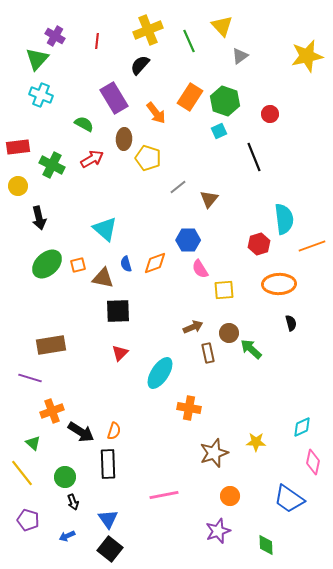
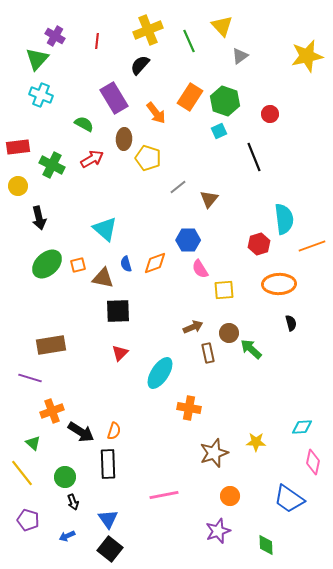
cyan diamond at (302, 427): rotated 20 degrees clockwise
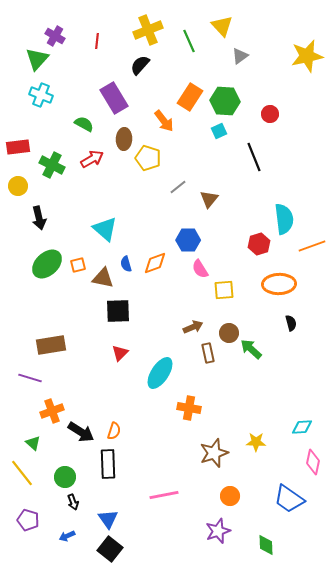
green hexagon at (225, 101): rotated 16 degrees counterclockwise
orange arrow at (156, 113): moved 8 px right, 8 px down
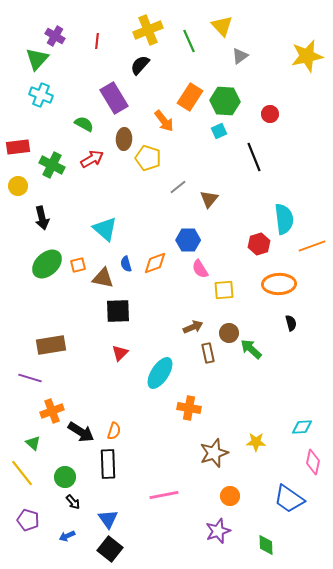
black arrow at (39, 218): moved 3 px right
black arrow at (73, 502): rotated 21 degrees counterclockwise
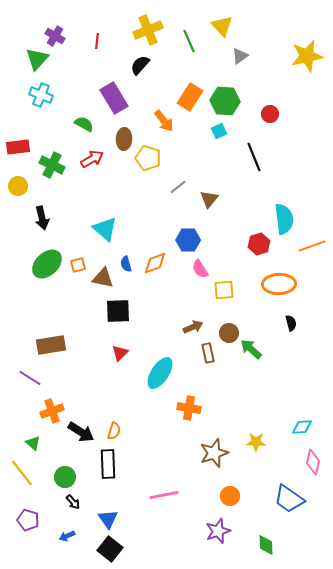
purple line at (30, 378): rotated 15 degrees clockwise
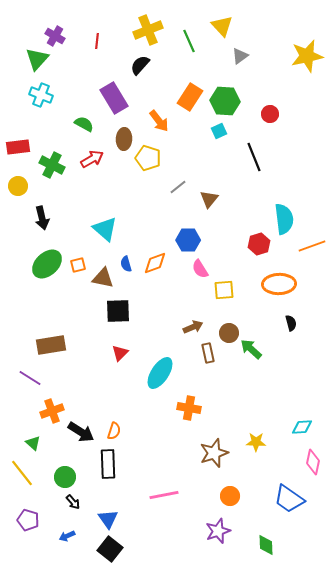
orange arrow at (164, 121): moved 5 px left
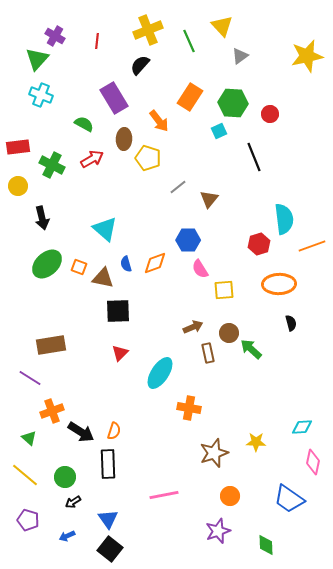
green hexagon at (225, 101): moved 8 px right, 2 px down
orange square at (78, 265): moved 1 px right, 2 px down; rotated 35 degrees clockwise
green triangle at (33, 443): moved 4 px left, 5 px up
yellow line at (22, 473): moved 3 px right, 2 px down; rotated 12 degrees counterclockwise
black arrow at (73, 502): rotated 98 degrees clockwise
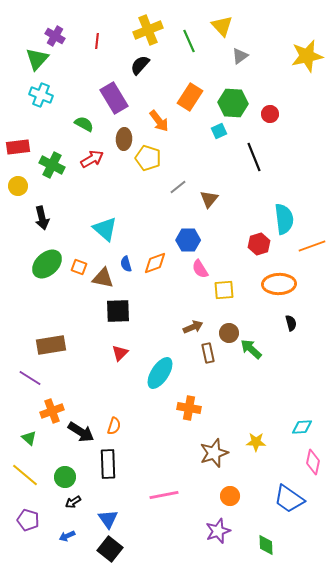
orange semicircle at (114, 431): moved 5 px up
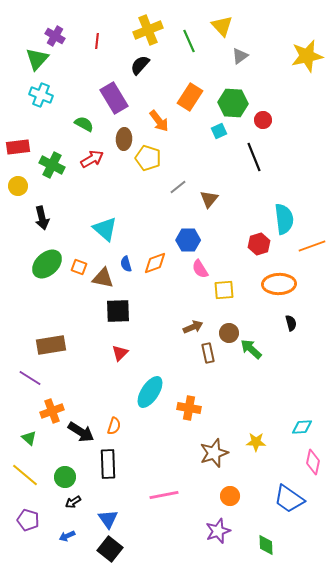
red circle at (270, 114): moved 7 px left, 6 px down
cyan ellipse at (160, 373): moved 10 px left, 19 px down
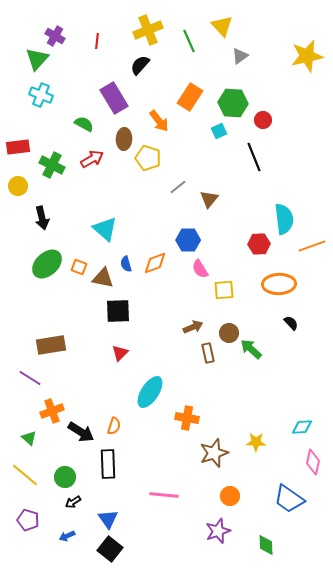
red hexagon at (259, 244): rotated 15 degrees clockwise
black semicircle at (291, 323): rotated 28 degrees counterclockwise
orange cross at (189, 408): moved 2 px left, 10 px down
pink line at (164, 495): rotated 16 degrees clockwise
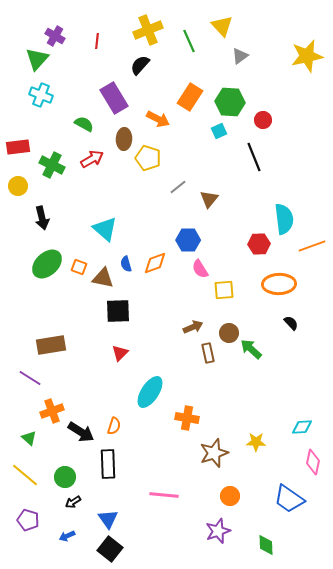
green hexagon at (233, 103): moved 3 px left, 1 px up
orange arrow at (159, 121): moved 1 px left, 2 px up; rotated 25 degrees counterclockwise
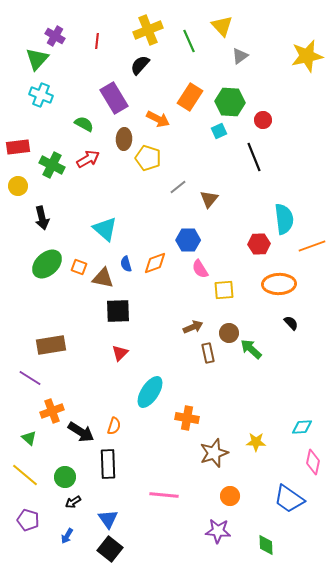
red arrow at (92, 159): moved 4 px left
purple star at (218, 531): rotated 25 degrees clockwise
blue arrow at (67, 536): rotated 35 degrees counterclockwise
